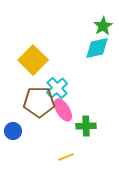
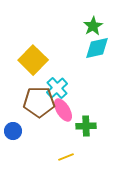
green star: moved 10 px left
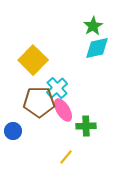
yellow line: rotated 28 degrees counterclockwise
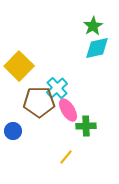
yellow square: moved 14 px left, 6 px down
pink ellipse: moved 5 px right
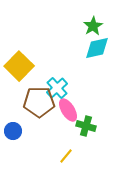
green cross: rotated 18 degrees clockwise
yellow line: moved 1 px up
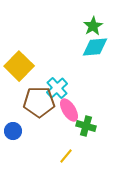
cyan diamond: moved 2 px left, 1 px up; rotated 8 degrees clockwise
pink ellipse: moved 1 px right
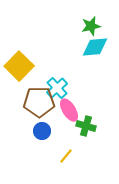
green star: moved 2 px left; rotated 18 degrees clockwise
blue circle: moved 29 px right
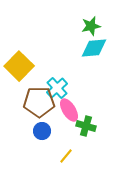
cyan diamond: moved 1 px left, 1 px down
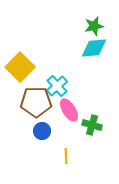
green star: moved 3 px right
yellow square: moved 1 px right, 1 px down
cyan cross: moved 2 px up
brown pentagon: moved 3 px left
green cross: moved 6 px right, 1 px up
yellow line: rotated 42 degrees counterclockwise
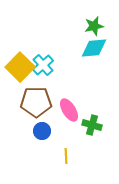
cyan cross: moved 14 px left, 21 px up
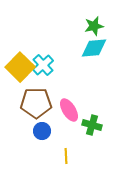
brown pentagon: moved 1 px down
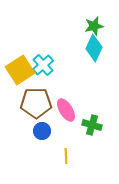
cyan diamond: rotated 60 degrees counterclockwise
yellow square: moved 3 px down; rotated 12 degrees clockwise
pink ellipse: moved 3 px left
